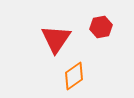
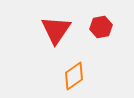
red triangle: moved 9 px up
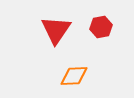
orange diamond: rotated 32 degrees clockwise
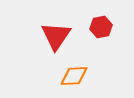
red triangle: moved 6 px down
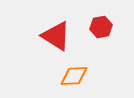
red triangle: rotated 32 degrees counterclockwise
